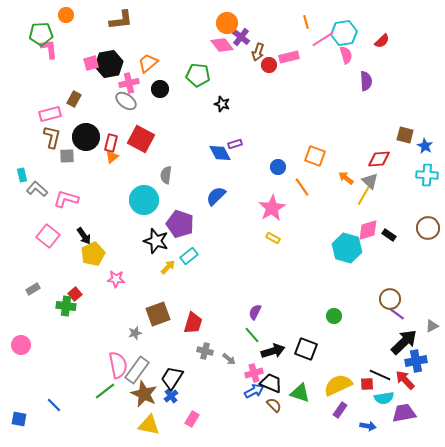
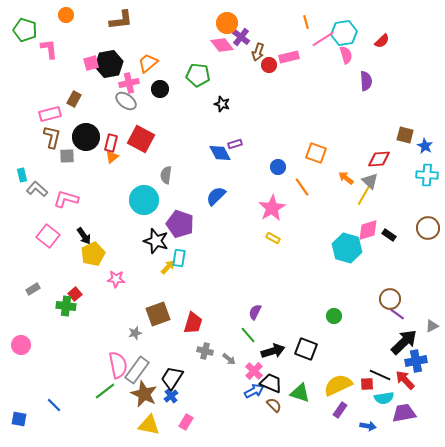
green pentagon at (41, 34): moved 16 px left, 4 px up; rotated 20 degrees clockwise
orange square at (315, 156): moved 1 px right, 3 px up
cyan rectangle at (189, 256): moved 10 px left, 2 px down; rotated 42 degrees counterclockwise
green line at (252, 335): moved 4 px left
pink cross at (254, 373): moved 2 px up; rotated 30 degrees counterclockwise
pink rectangle at (192, 419): moved 6 px left, 3 px down
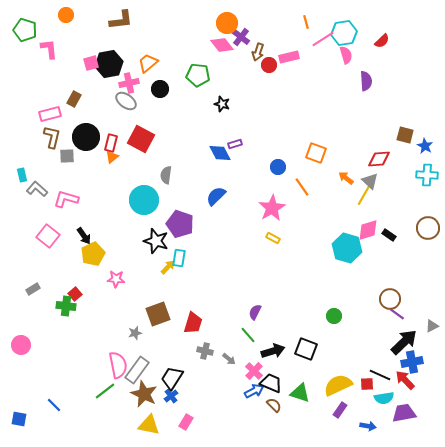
blue cross at (416, 361): moved 4 px left, 1 px down
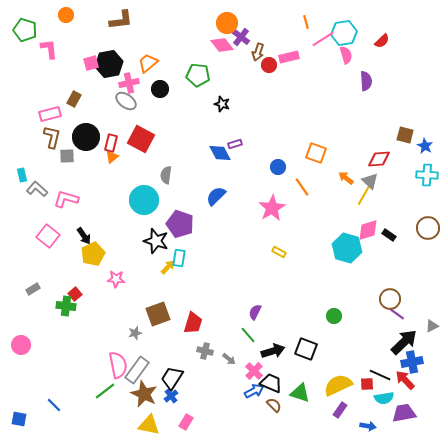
yellow rectangle at (273, 238): moved 6 px right, 14 px down
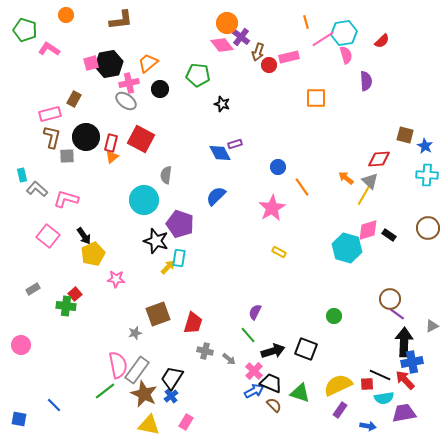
pink L-shape at (49, 49): rotated 50 degrees counterclockwise
orange square at (316, 153): moved 55 px up; rotated 20 degrees counterclockwise
black arrow at (404, 342): rotated 44 degrees counterclockwise
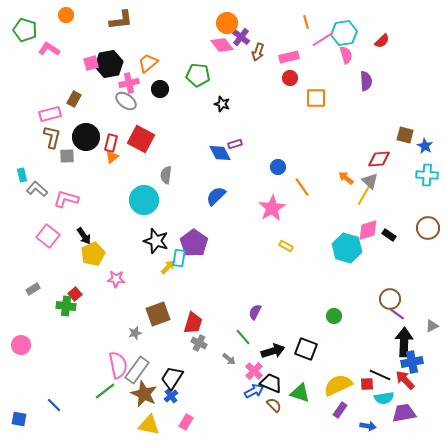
red circle at (269, 65): moved 21 px right, 13 px down
purple pentagon at (180, 224): moved 14 px right, 19 px down; rotated 16 degrees clockwise
yellow rectangle at (279, 252): moved 7 px right, 6 px up
green line at (248, 335): moved 5 px left, 2 px down
gray cross at (205, 351): moved 6 px left, 8 px up; rotated 14 degrees clockwise
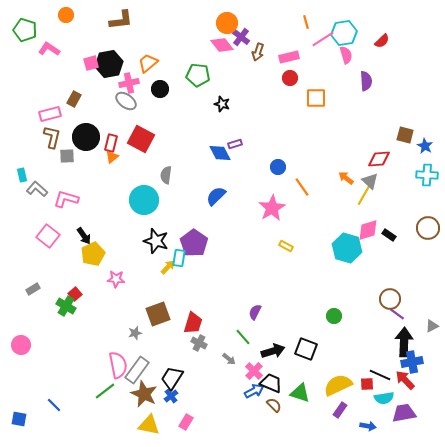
green cross at (66, 306): rotated 24 degrees clockwise
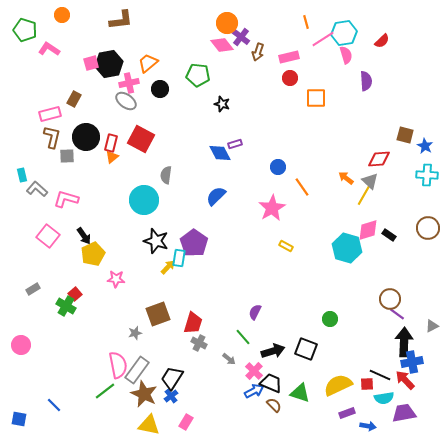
orange circle at (66, 15): moved 4 px left
green circle at (334, 316): moved 4 px left, 3 px down
purple rectangle at (340, 410): moved 7 px right, 3 px down; rotated 35 degrees clockwise
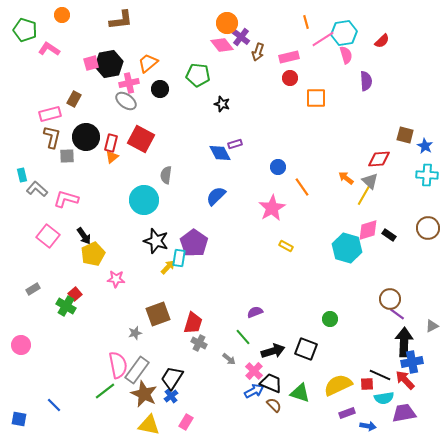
purple semicircle at (255, 312): rotated 42 degrees clockwise
